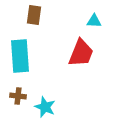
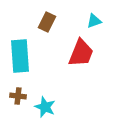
brown rectangle: moved 13 px right, 7 px down; rotated 18 degrees clockwise
cyan triangle: rotated 21 degrees counterclockwise
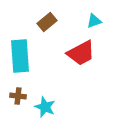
brown rectangle: rotated 24 degrees clockwise
red trapezoid: rotated 40 degrees clockwise
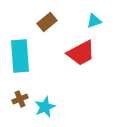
brown cross: moved 2 px right, 3 px down; rotated 28 degrees counterclockwise
cyan star: rotated 25 degrees clockwise
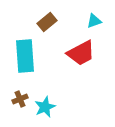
cyan rectangle: moved 5 px right
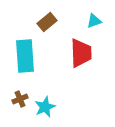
red trapezoid: rotated 64 degrees counterclockwise
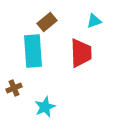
cyan rectangle: moved 8 px right, 5 px up
brown cross: moved 6 px left, 11 px up
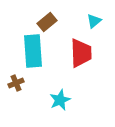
cyan triangle: rotated 21 degrees counterclockwise
brown cross: moved 2 px right, 5 px up
cyan star: moved 15 px right, 7 px up
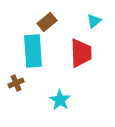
cyan star: rotated 15 degrees counterclockwise
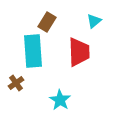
brown rectangle: rotated 18 degrees counterclockwise
red trapezoid: moved 2 px left, 1 px up
brown cross: rotated 14 degrees counterclockwise
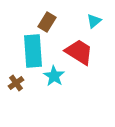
red trapezoid: rotated 56 degrees counterclockwise
cyan star: moved 6 px left, 24 px up
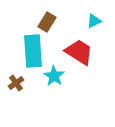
cyan triangle: rotated 14 degrees clockwise
